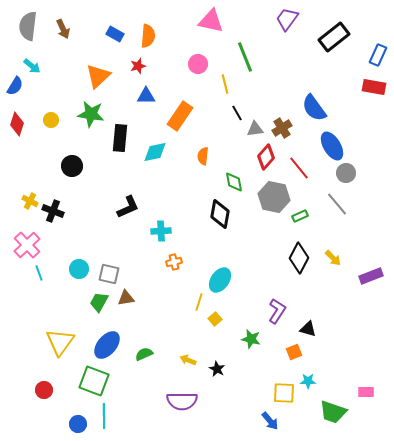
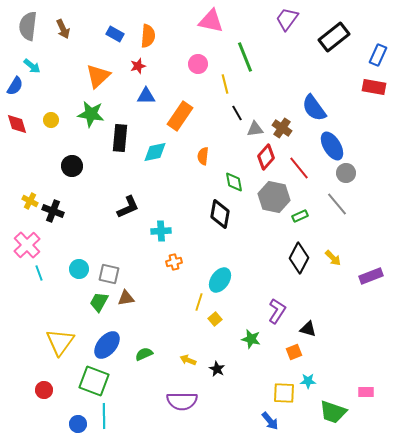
red diamond at (17, 124): rotated 35 degrees counterclockwise
brown cross at (282, 128): rotated 24 degrees counterclockwise
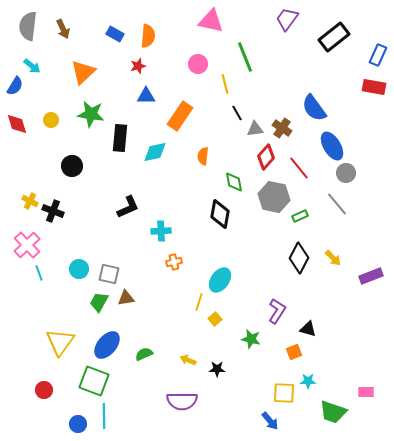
orange triangle at (98, 76): moved 15 px left, 4 px up
black star at (217, 369): rotated 28 degrees counterclockwise
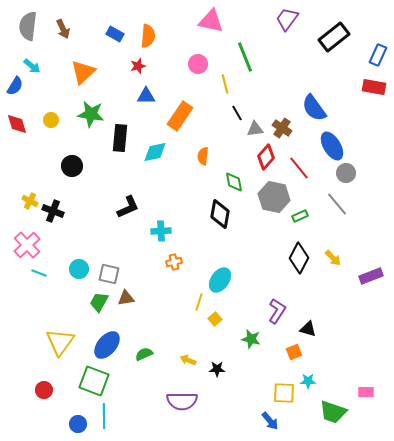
cyan line at (39, 273): rotated 49 degrees counterclockwise
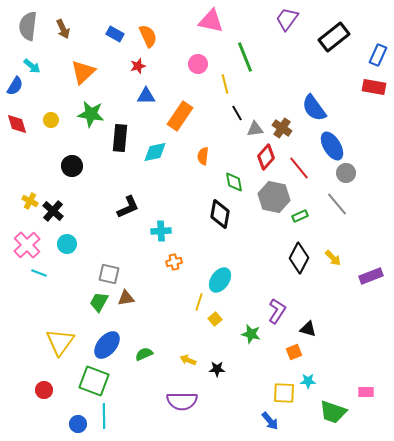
orange semicircle at (148, 36): rotated 30 degrees counterclockwise
black cross at (53, 211): rotated 20 degrees clockwise
cyan circle at (79, 269): moved 12 px left, 25 px up
green star at (251, 339): moved 5 px up
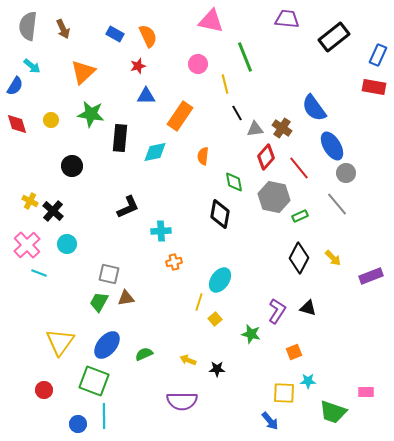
purple trapezoid at (287, 19): rotated 60 degrees clockwise
black triangle at (308, 329): moved 21 px up
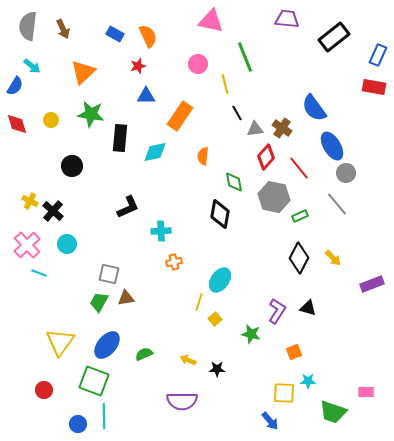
purple rectangle at (371, 276): moved 1 px right, 8 px down
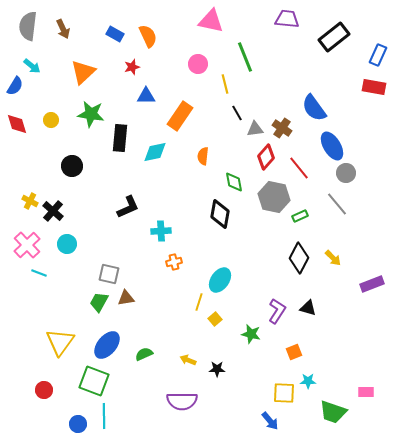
red star at (138, 66): moved 6 px left, 1 px down
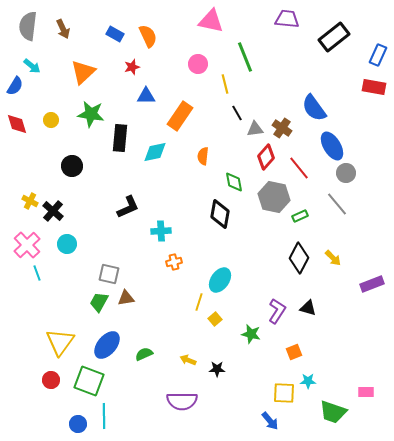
cyan line at (39, 273): moved 2 px left; rotated 49 degrees clockwise
green square at (94, 381): moved 5 px left
red circle at (44, 390): moved 7 px right, 10 px up
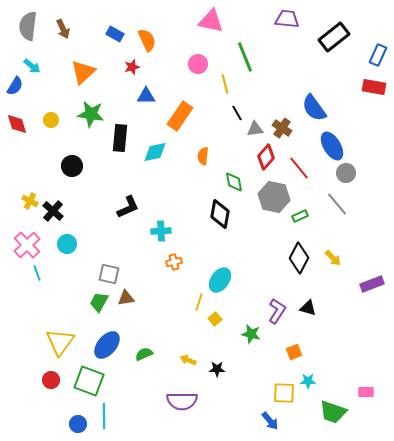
orange semicircle at (148, 36): moved 1 px left, 4 px down
